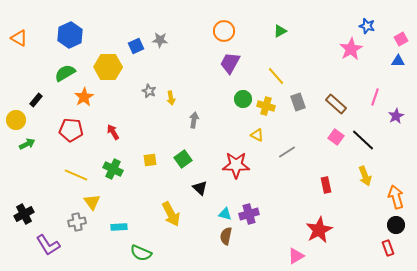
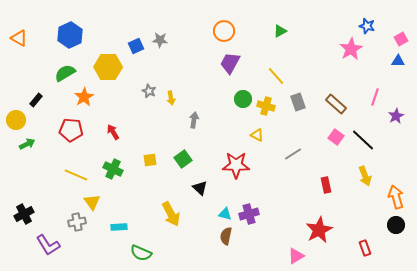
gray line at (287, 152): moved 6 px right, 2 px down
red rectangle at (388, 248): moved 23 px left
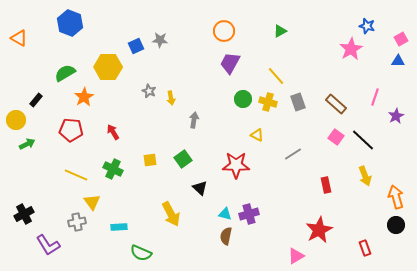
blue hexagon at (70, 35): moved 12 px up; rotated 15 degrees counterclockwise
yellow cross at (266, 106): moved 2 px right, 4 px up
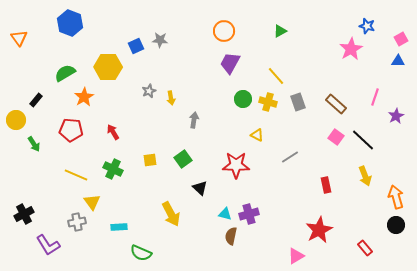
orange triangle at (19, 38): rotated 24 degrees clockwise
gray star at (149, 91): rotated 24 degrees clockwise
green arrow at (27, 144): moved 7 px right; rotated 84 degrees clockwise
gray line at (293, 154): moved 3 px left, 3 px down
brown semicircle at (226, 236): moved 5 px right
red rectangle at (365, 248): rotated 21 degrees counterclockwise
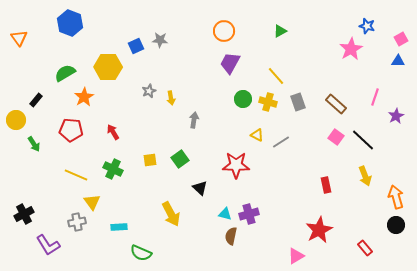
gray line at (290, 157): moved 9 px left, 15 px up
green square at (183, 159): moved 3 px left
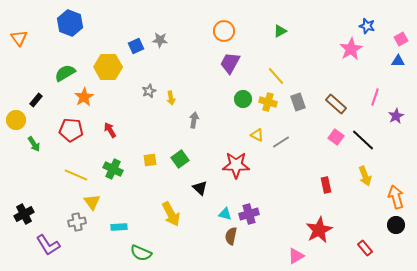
red arrow at (113, 132): moved 3 px left, 2 px up
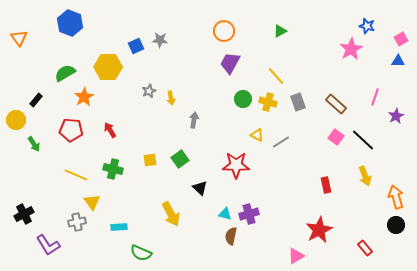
green cross at (113, 169): rotated 12 degrees counterclockwise
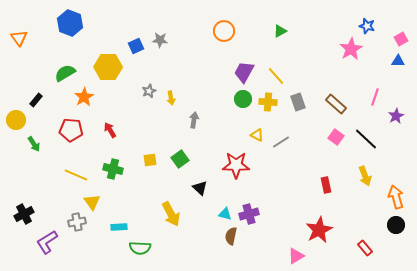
purple trapezoid at (230, 63): moved 14 px right, 9 px down
yellow cross at (268, 102): rotated 12 degrees counterclockwise
black line at (363, 140): moved 3 px right, 1 px up
purple L-shape at (48, 245): moved 1 px left, 3 px up; rotated 90 degrees clockwise
green semicircle at (141, 253): moved 1 px left, 5 px up; rotated 20 degrees counterclockwise
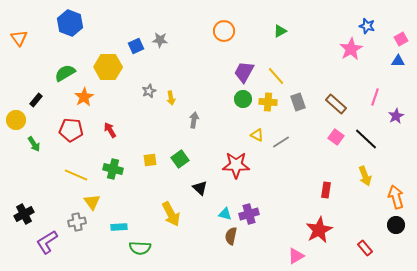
red rectangle at (326, 185): moved 5 px down; rotated 21 degrees clockwise
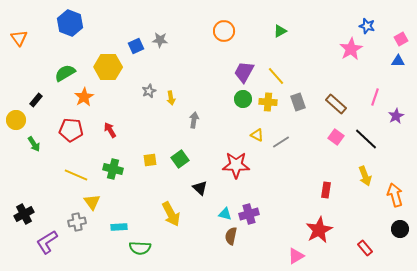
orange arrow at (396, 197): moved 1 px left, 2 px up
black circle at (396, 225): moved 4 px right, 4 px down
